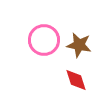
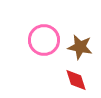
brown star: moved 1 px right, 2 px down
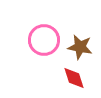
red diamond: moved 2 px left, 2 px up
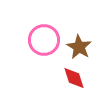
brown star: moved 1 px left; rotated 20 degrees clockwise
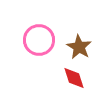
pink circle: moved 5 px left
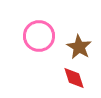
pink circle: moved 4 px up
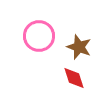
brown star: rotated 10 degrees counterclockwise
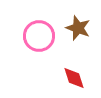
brown star: moved 1 px left, 19 px up
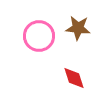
brown star: rotated 15 degrees counterclockwise
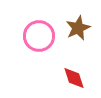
brown star: rotated 30 degrees counterclockwise
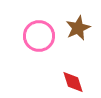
red diamond: moved 1 px left, 4 px down
